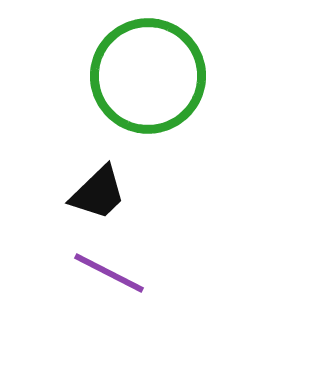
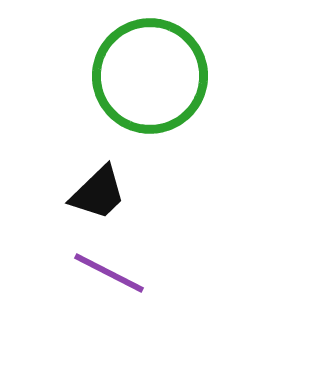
green circle: moved 2 px right
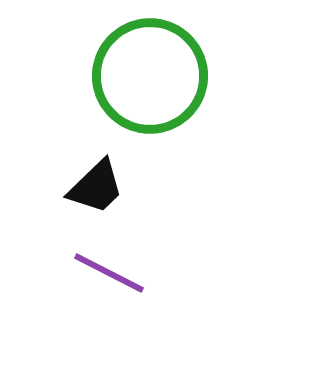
black trapezoid: moved 2 px left, 6 px up
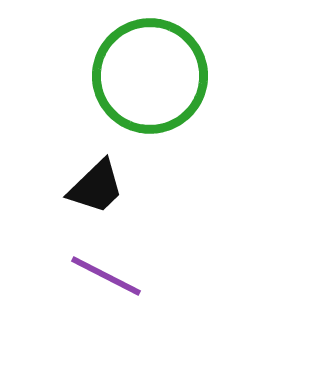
purple line: moved 3 px left, 3 px down
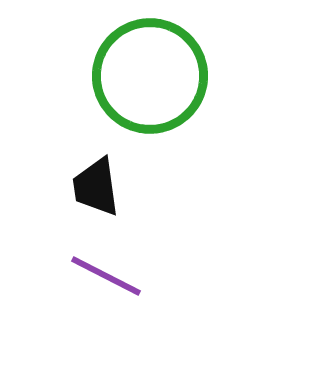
black trapezoid: rotated 126 degrees clockwise
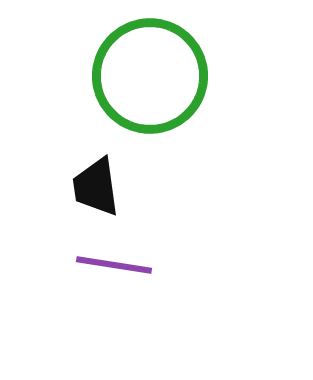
purple line: moved 8 px right, 11 px up; rotated 18 degrees counterclockwise
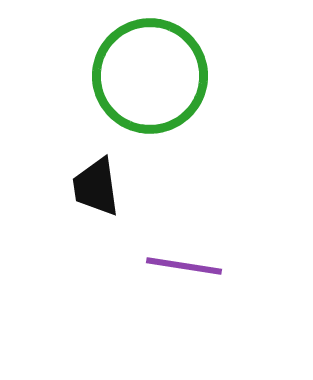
purple line: moved 70 px right, 1 px down
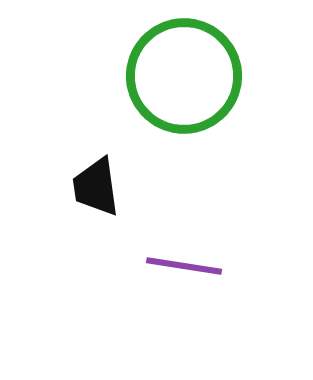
green circle: moved 34 px right
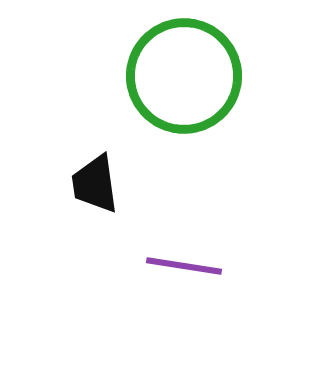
black trapezoid: moved 1 px left, 3 px up
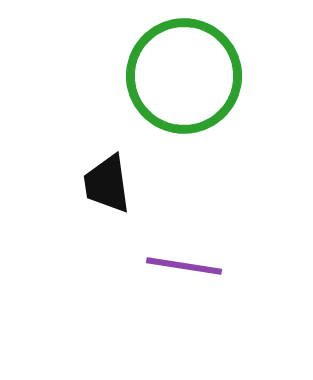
black trapezoid: moved 12 px right
